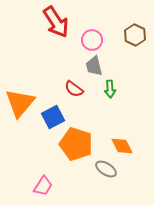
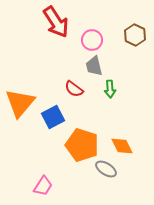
orange pentagon: moved 6 px right, 1 px down
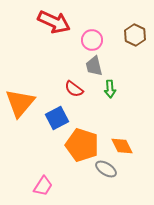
red arrow: moved 2 px left; rotated 32 degrees counterclockwise
blue square: moved 4 px right, 1 px down
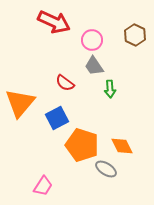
gray trapezoid: rotated 20 degrees counterclockwise
red semicircle: moved 9 px left, 6 px up
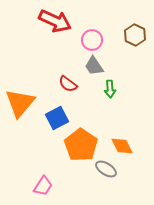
red arrow: moved 1 px right, 1 px up
red semicircle: moved 3 px right, 1 px down
orange pentagon: moved 1 px left; rotated 16 degrees clockwise
